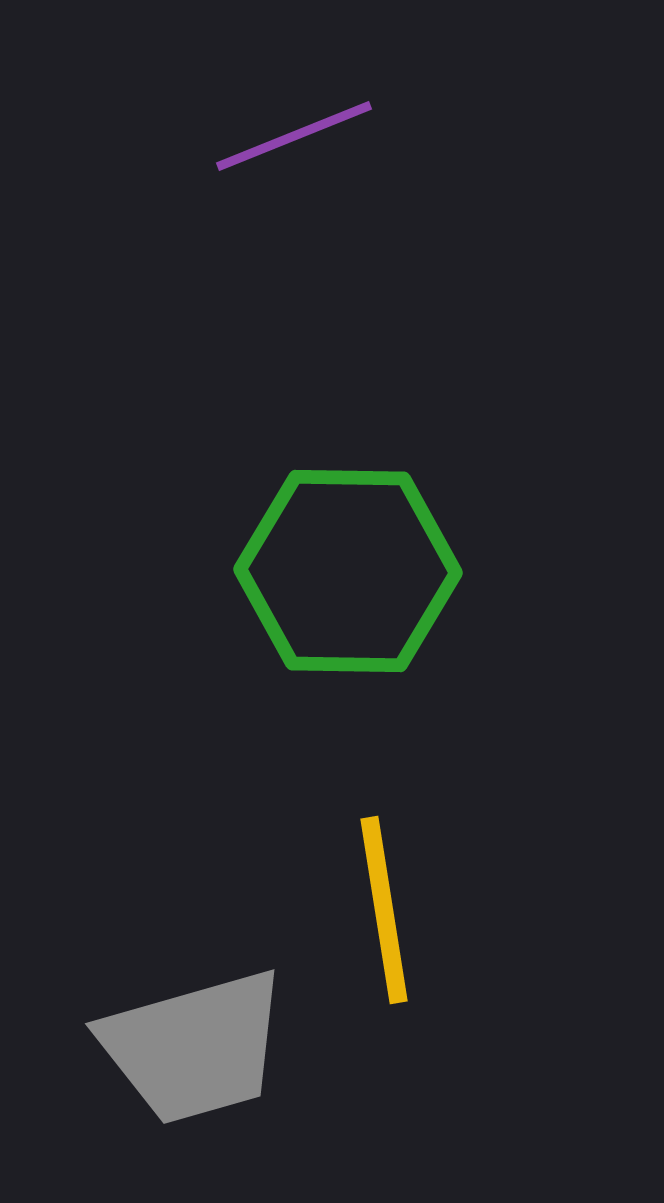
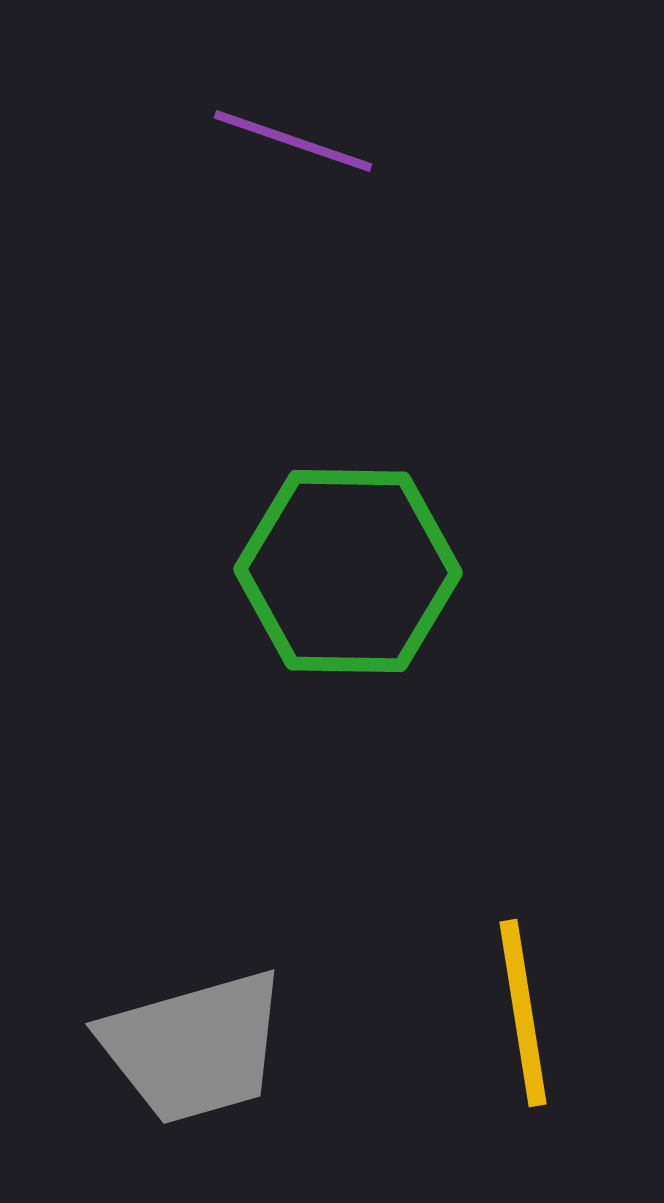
purple line: moved 1 px left, 5 px down; rotated 41 degrees clockwise
yellow line: moved 139 px right, 103 px down
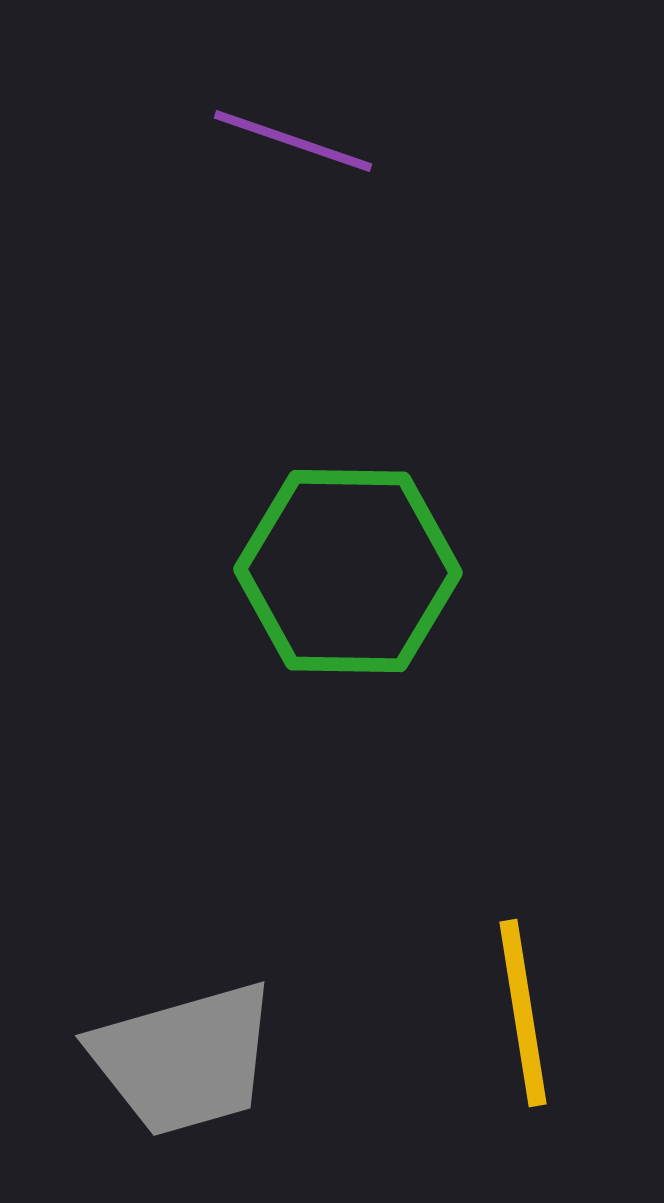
gray trapezoid: moved 10 px left, 12 px down
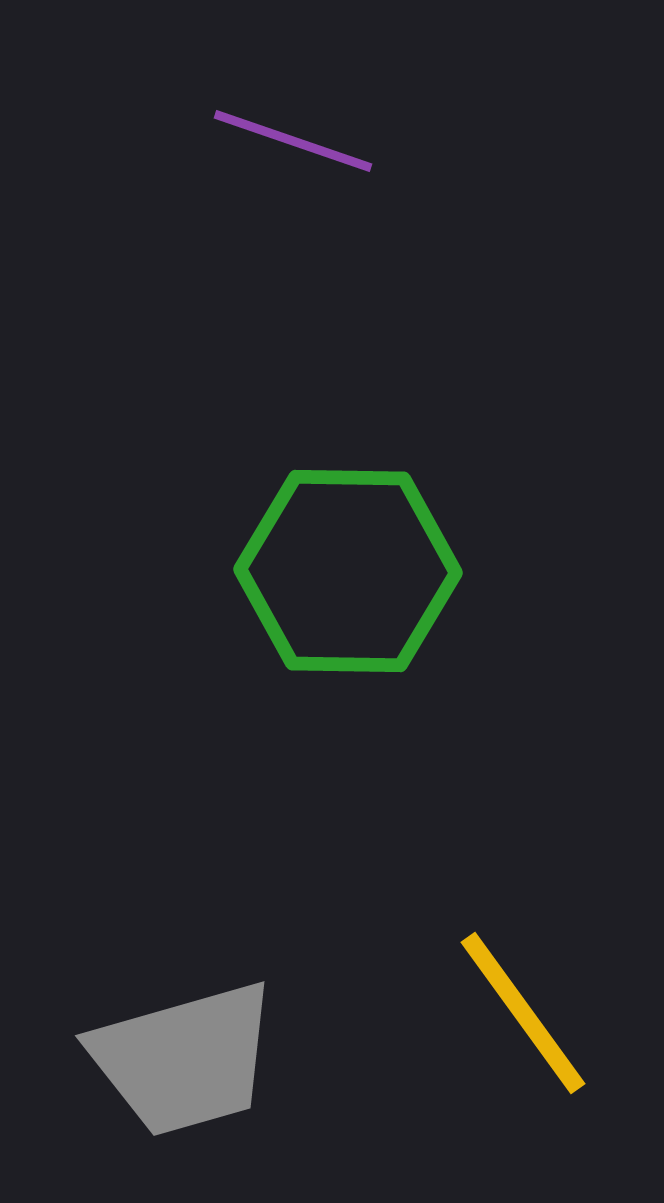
yellow line: rotated 27 degrees counterclockwise
